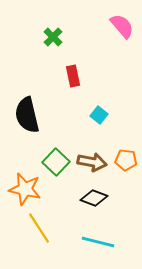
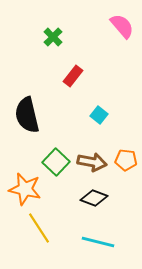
red rectangle: rotated 50 degrees clockwise
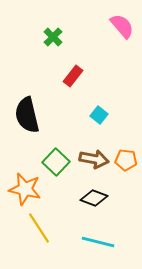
brown arrow: moved 2 px right, 3 px up
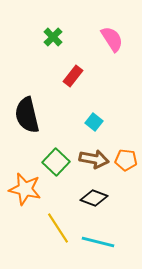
pink semicircle: moved 10 px left, 13 px down; rotated 8 degrees clockwise
cyan square: moved 5 px left, 7 px down
yellow line: moved 19 px right
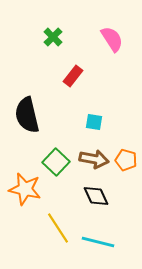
cyan square: rotated 30 degrees counterclockwise
orange pentagon: rotated 10 degrees clockwise
black diamond: moved 2 px right, 2 px up; rotated 44 degrees clockwise
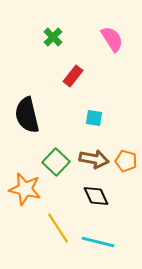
cyan square: moved 4 px up
orange pentagon: moved 1 px down
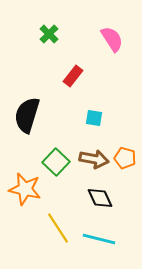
green cross: moved 4 px left, 3 px up
black semicircle: rotated 30 degrees clockwise
orange pentagon: moved 1 px left, 3 px up
black diamond: moved 4 px right, 2 px down
cyan line: moved 1 px right, 3 px up
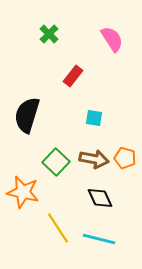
orange star: moved 2 px left, 3 px down
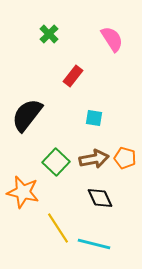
black semicircle: rotated 21 degrees clockwise
brown arrow: rotated 20 degrees counterclockwise
cyan line: moved 5 px left, 5 px down
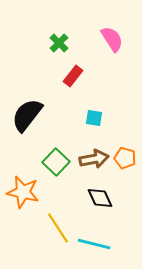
green cross: moved 10 px right, 9 px down
